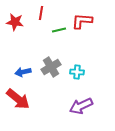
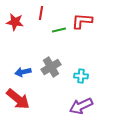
cyan cross: moved 4 px right, 4 px down
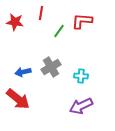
green line: moved 1 px down; rotated 40 degrees counterclockwise
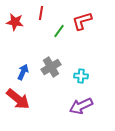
red L-shape: rotated 20 degrees counterclockwise
blue arrow: rotated 126 degrees clockwise
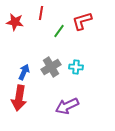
blue arrow: moved 1 px right
cyan cross: moved 5 px left, 9 px up
red arrow: moved 1 px right, 1 px up; rotated 60 degrees clockwise
purple arrow: moved 14 px left
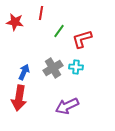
red L-shape: moved 18 px down
gray cross: moved 2 px right, 1 px down
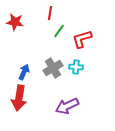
red line: moved 9 px right
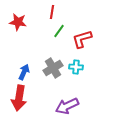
red line: moved 2 px right, 1 px up
red star: moved 3 px right
